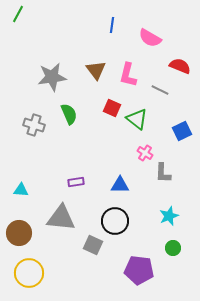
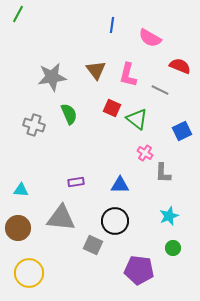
brown circle: moved 1 px left, 5 px up
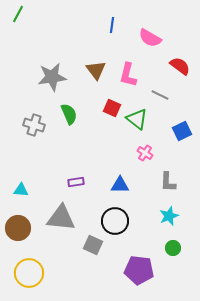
red semicircle: rotated 15 degrees clockwise
gray line: moved 5 px down
gray L-shape: moved 5 px right, 9 px down
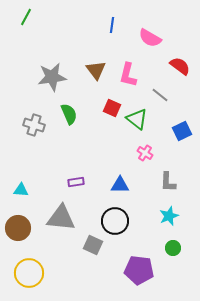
green line: moved 8 px right, 3 px down
gray line: rotated 12 degrees clockwise
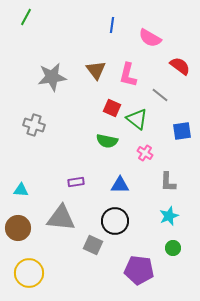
green semicircle: moved 38 px right, 27 px down; rotated 125 degrees clockwise
blue square: rotated 18 degrees clockwise
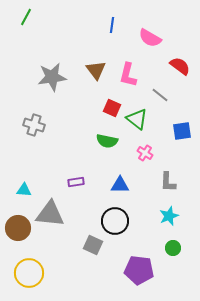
cyan triangle: moved 3 px right
gray triangle: moved 11 px left, 4 px up
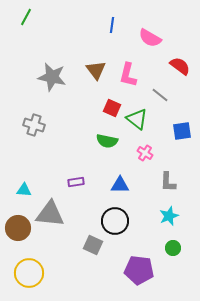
gray star: rotated 20 degrees clockwise
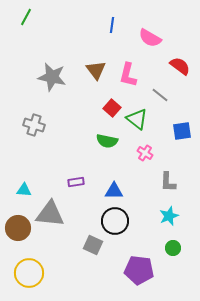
red square: rotated 18 degrees clockwise
blue triangle: moved 6 px left, 6 px down
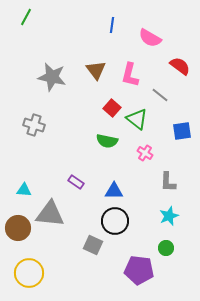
pink L-shape: moved 2 px right
purple rectangle: rotated 42 degrees clockwise
green circle: moved 7 px left
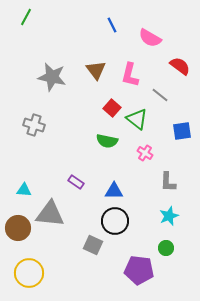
blue line: rotated 35 degrees counterclockwise
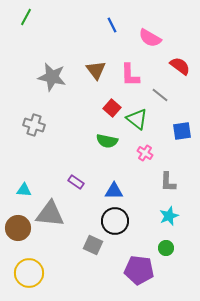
pink L-shape: rotated 15 degrees counterclockwise
